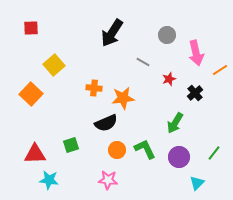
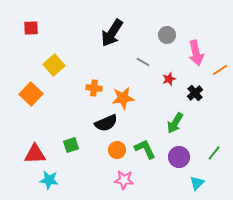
pink star: moved 16 px right
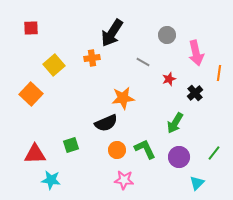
orange line: moved 1 px left, 3 px down; rotated 49 degrees counterclockwise
orange cross: moved 2 px left, 30 px up; rotated 14 degrees counterclockwise
cyan star: moved 2 px right
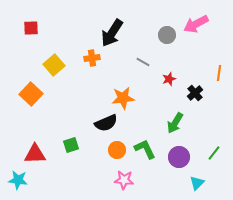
pink arrow: moved 29 px up; rotated 75 degrees clockwise
cyan star: moved 33 px left
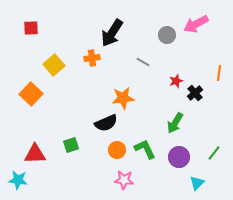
red star: moved 7 px right, 2 px down
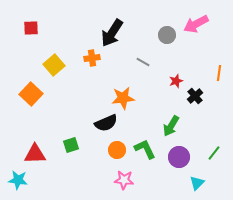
black cross: moved 3 px down
green arrow: moved 4 px left, 3 px down
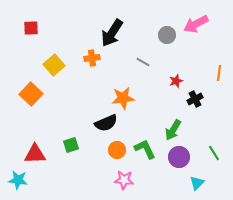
black cross: moved 3 px down; rotated 14 degrees clockwise
green arrow: moved 2 px right, 4 px down
green line: rotated 70 degrees counterclockwise
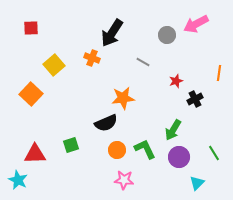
orange cross: rotated 28 degrees clockwise
cyan star: rotated 18 degrees clockwise
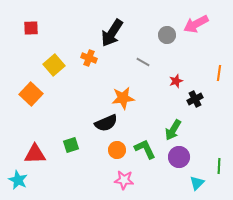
orange cross: moved 3 px left
green line: moved 5 px right, 13 px down; rotated 35 degrees clockwise
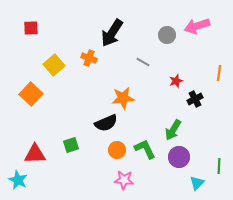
pink arrow: moved 1 px right, 2 px down; rotated 10 degrees clockwise
